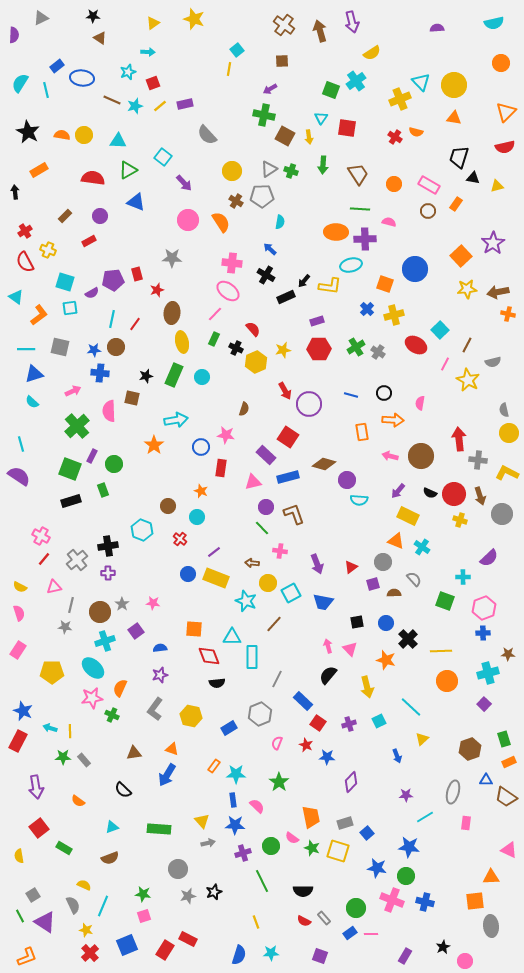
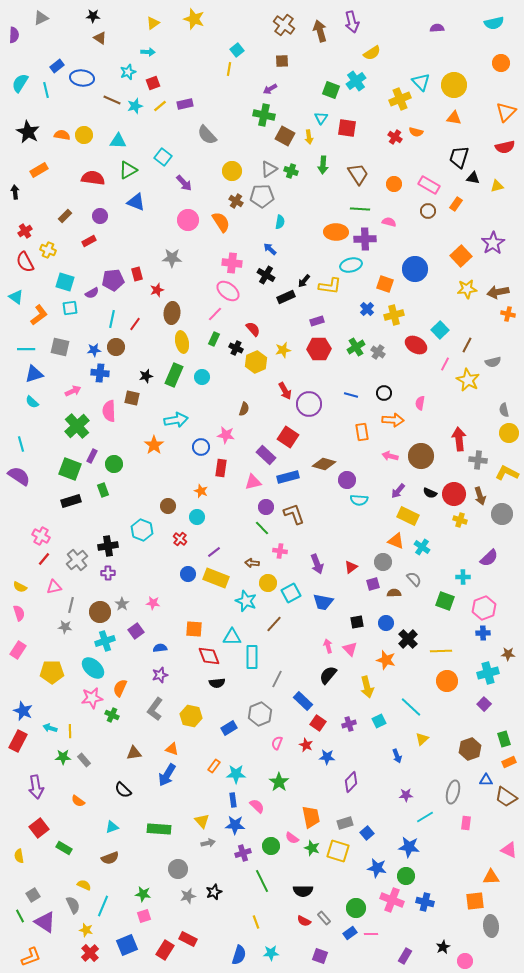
orange L-shape at (27, 957): moved 4 px right
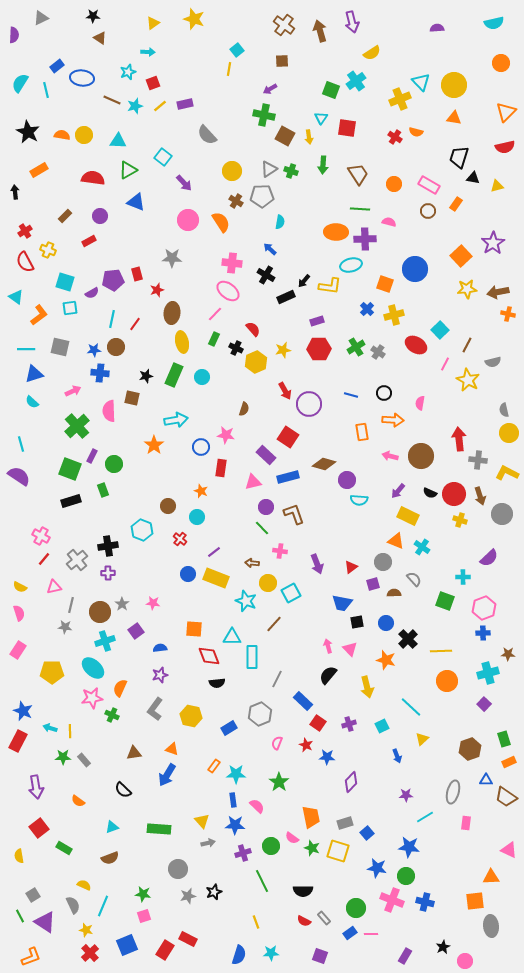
blue trapezoid at (323, 602): moved 19 px right, 1 px down
cyan square at (379, 721): moved 3 px right, 5 px down
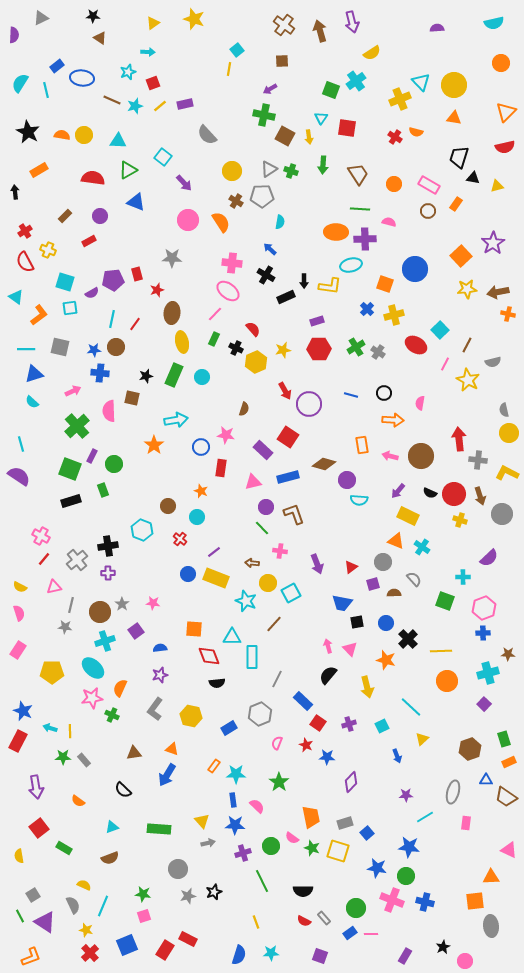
black arrow at (304, 281): rotated 40 degrees counterclockwise
orange rectangle at (362, 432): moved 13 px down
purple rectangle at (266, 455): moved 3 px left, 5 px up
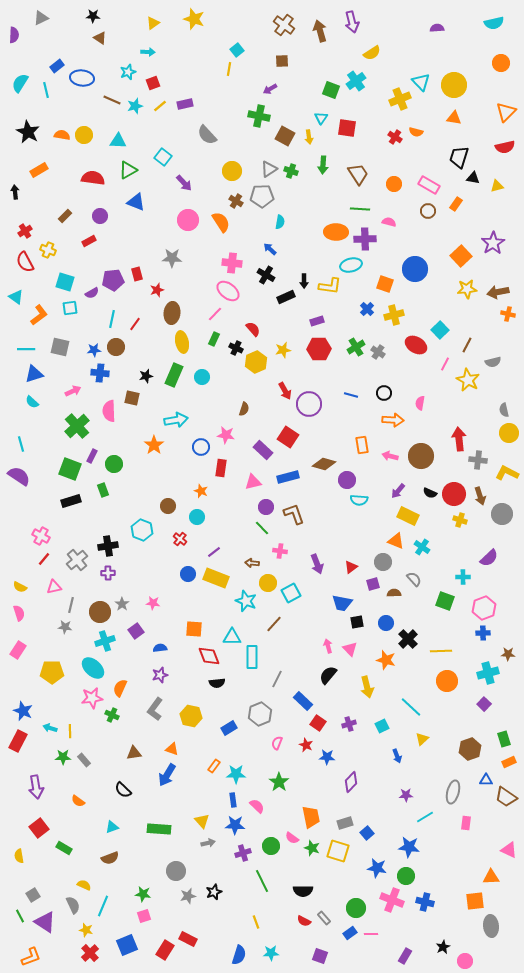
green cross at (264, 115): moved 5 px left, 1 px down
gray circle at (178, 869): moved 2 px left, 2 px down
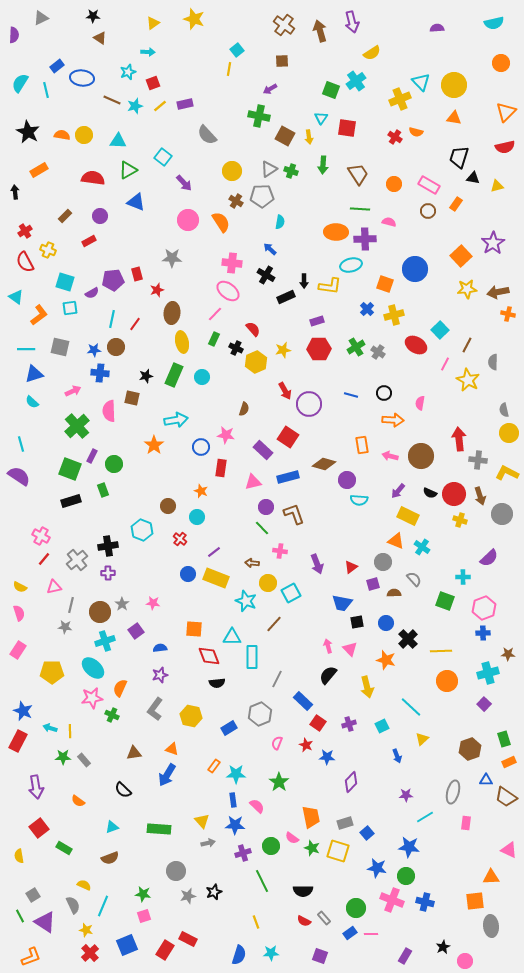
gray semicircle at (493, 362): rotated 105 degrees clockwise
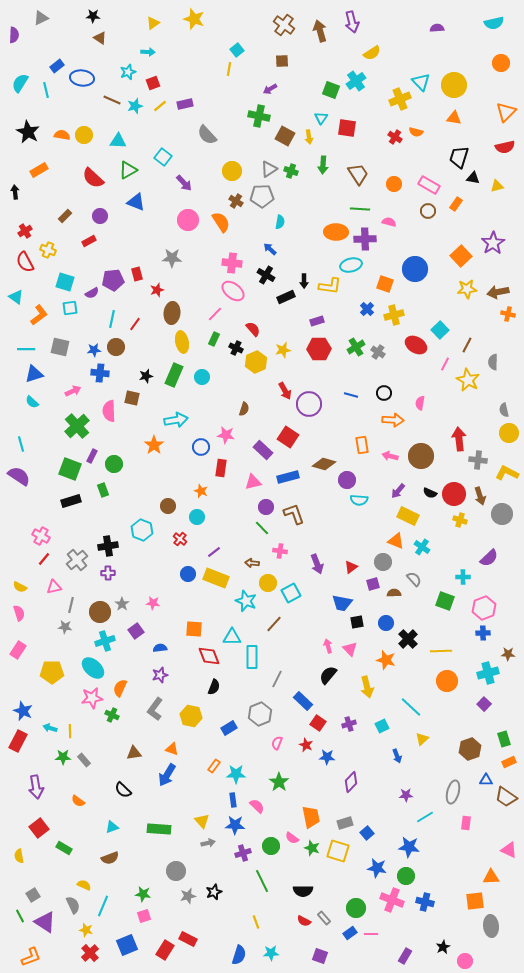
red semicircle at (93, 178): rotated 145 degrees counterclockwise
pink ellipse at (228, 291): moved 5 px right
black semicircle at (217, 683): moved 3 px left, 4 px down; rotated 63 degrees counterclockwise
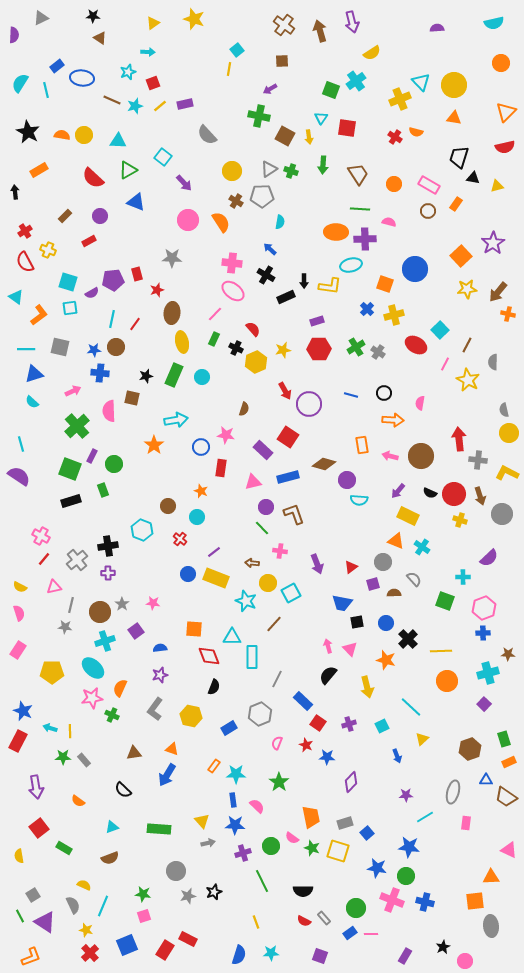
cyan square at (65, 282): moved 3 px right
brown arrow at (498, 292): rotated 40 degrees counterclockwise
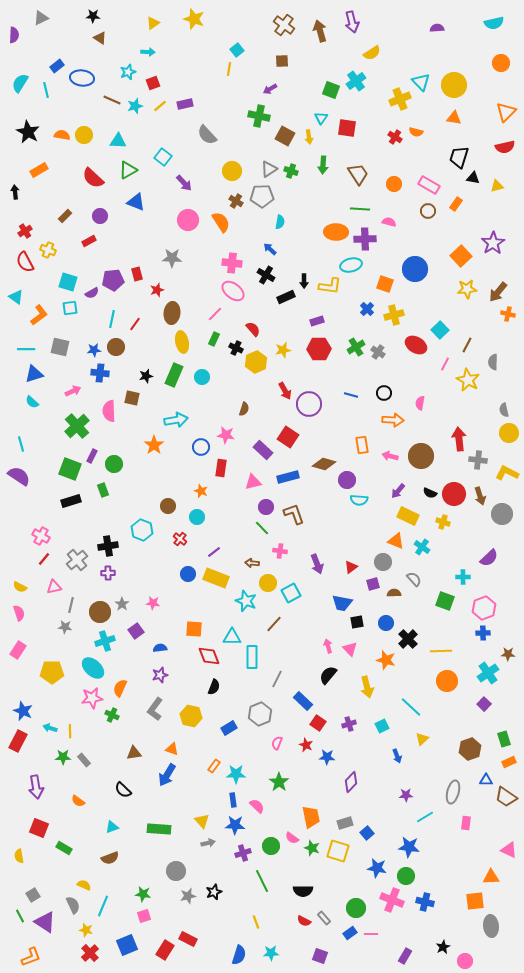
yellow cross at (460, 520): moved 17 px left, 2 px down
cyan cross at (488, 673): rotated 20 degrees counterclockwise
red square at (39, 828): rotated 30 degrees counterclockwise
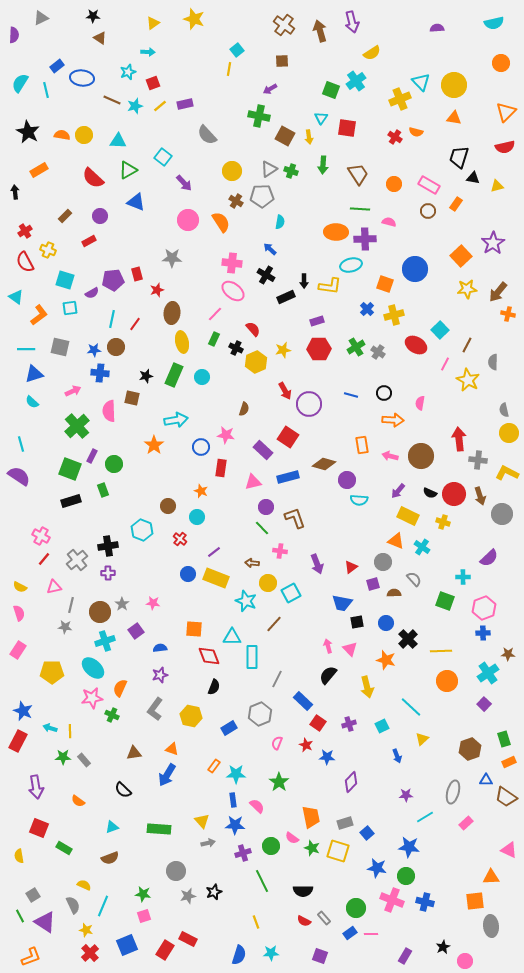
cyan square at (68, 282): moved 3 px left, 2 px up
brown L-shape at (294, 514): moved 1 px right, 4 px down
pink rectangle at (466, 823): rotated 40 degrees clockwise
